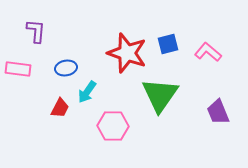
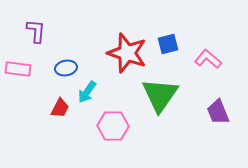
pink L-shape: moved 7 px down
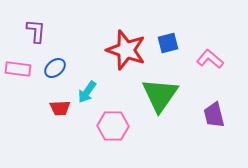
blue square: moved 1 px up
red star: moved 1 px left, 3 px up
pink L-shape: moved 2 px right
blue ellipse: moved 11 px left; rotated 30 degrees counterclockwise
red trapezoid: rotated 60 degrees clockwise
purple trapezoid: moved 4 px left, 3 px down; rotated 8 degrees clockwise
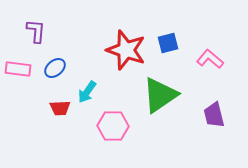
green triangle: rotated 21 degrees clockwise
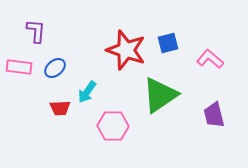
pink rectangle: moved 1 px right, 2 px up
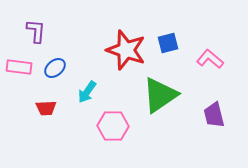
red trapezoid: moved 14 px left
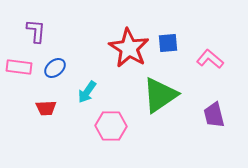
blue square: rotated 10 degrees clockwise
red star: moved 3 px right, 2 px up; rotated 12 degrees clockwise
pink hexagon: moved 2 px left
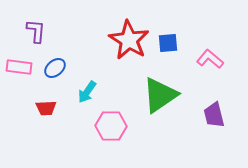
red star: moved 8 px up
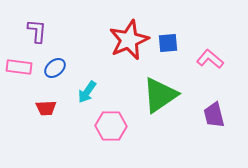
purple L-shape: moved 1 px right
red star: rotated 18 degrees clockwise
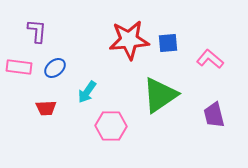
red star: rotated 18 degrees clockwise
